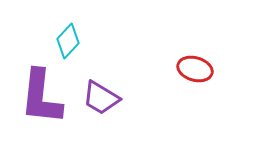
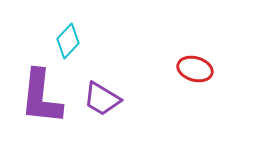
purple trapezoid: moved 1 px right, 1 px down
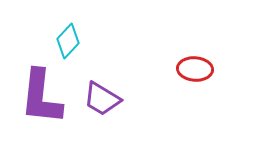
red ellipse: rotated 12 degrees counterclockwise
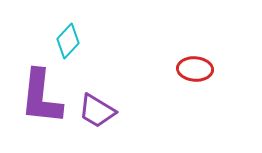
purple trapezoid: moved 5 px left, 12 px down
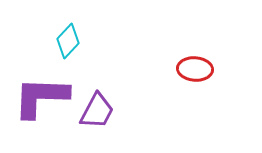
purple L-shape: rotated 86 degrees clockwise
purple trapezoid: rotated 93 degrees counterclockwise
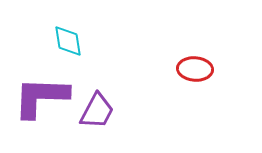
cyan diamond: rotated 52 degrees counterclockwise
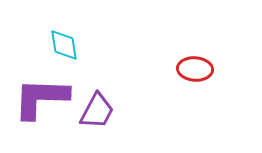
cyan diamond: moved 4 px left, 4 px down
purple L-shape: moved 1 px down
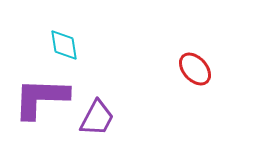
red ellipse: rotated 44 degrees clockwise
purple trapezoid: moved 7 px down
